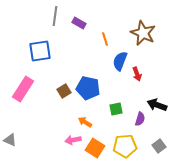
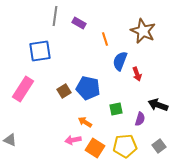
brown star: moved 2 px up
black arrow: moved 1 px right
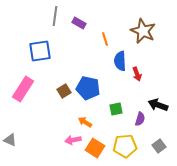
blue semicircle: rotated 24 degrees counterclockwise
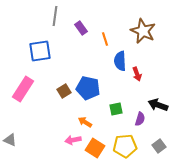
purple rectangle: moved 2 px right, 5 px down; rotated 24 degrees clockwise
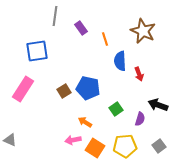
blue square: moved 3 px left
red arrow: moved 2 px right
green square: rotated 24 degrees counterclockwise
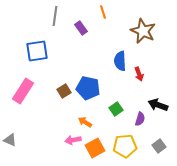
orange line: moved 2 px left, 27 px up
pink rectangle: moved 2 px down
orange square: rotated 30 degrees clockwise
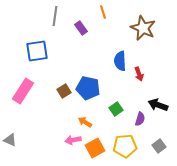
brown star: moved 3 px up
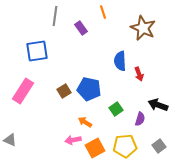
blue pentagon: moved 1 px right, 1 px down
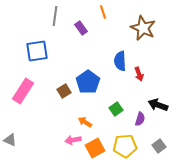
blue pentagon: moved 1 px left, 7 px up; rotated 25 degrees clockwise
